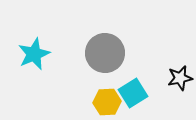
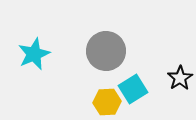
gray circle: moved 1 px right, 2 px up
black star: rotated 20 degrees counterclockwise
cyan square: moved 4 px up
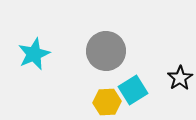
cyan square: moved 1 px down
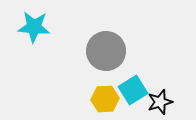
cyan star: moved 27 px up; rotated 28 degrees clockwise
black star: moved 20 px left, 24 px down; rotated 15 degrees clockwise
yellow hexagon: moved 2 px left, 3 px up
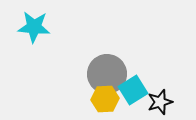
gray circle: moved 1 px right, 23 px down
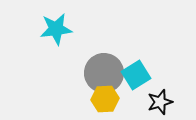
cyan star: moved 22 px right, 2 px down; rotated 12 degrees counterclockwise
gray circle: moved 3 px left, 1 px up
cyan square: moved 3 px right, 15 px up
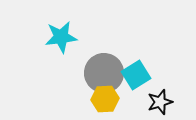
cyan star: moved 5 px right, 8 px down
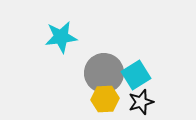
black star: moved 19 px left
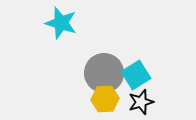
cyan star: moved 14 px up; rotated 24 degrees clockwise
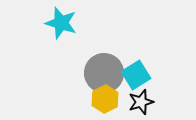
yellow hexagon: rotated 24 degrees counterclockwise
